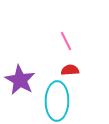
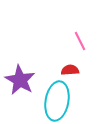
pink line: moved 14 px right
cyan ellipse: rotated 9 degrees clockwise
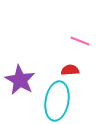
pink line: rotated 42 degrees counterclockwise
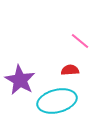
pink line: rotated 18 degrees clockwise
cyan ellipse: rotated 66 degrees clockwise
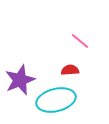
purple star: rotated 20 degrees clockwise
cyan ellipse: moved 1 px left, 1 px up
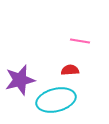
pink line: rotated 30 degrees counterclockwise
purple star: rotated 8 degrees clockwise
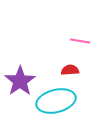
purple star: moved 1 px down; rotated 20 degrees counterclockwise
cyan ellipse: moved 1 px down
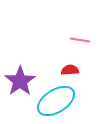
pink line: moved 1 px up
cyan ellipse: rotated 18 degrees counterclockwise
